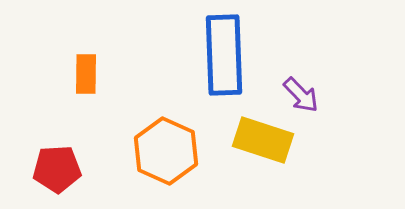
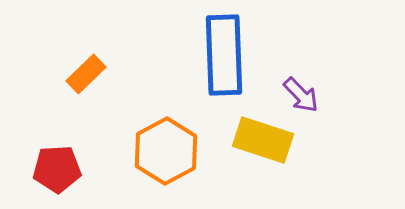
orange rectangle: rotated 45 degrees clockwise
orange hexagon: rotated 8 degrees clockwise
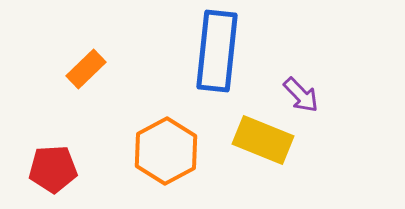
blue rectangle: moved 7 px left, 4 px up; rotated 8 degrees clockwise
orange rectangle: moved 5 px up
yellow rectangle: rotated 4 degrees clockwise
red pentagon: moved 4 px left
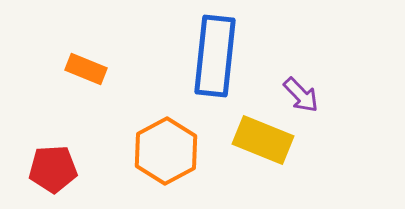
blue rectangle: moved 2 px left, 5 px down
orange rectangle: rotated 66 degrees clockwise
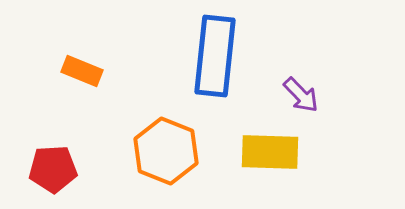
orange rectangle: moved 4 px left, 2 px down
yellow rectangle: moved 7 px right, 12 px down; rotated 20 degrees counterclockwise
orange hexagon: rotated 10 degrees counterclockwise
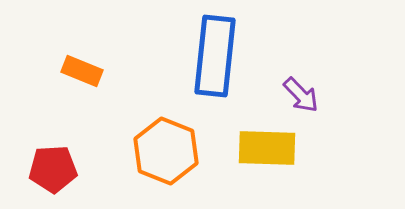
yellow rectangle: moved 3 px left, 4 px up
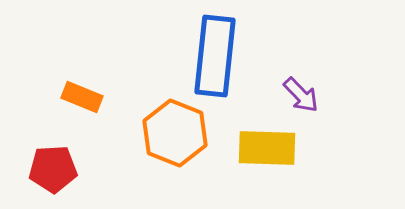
orange rectangle: moved 26 px down
orange hexagon: moved 9 px right, 18 px up
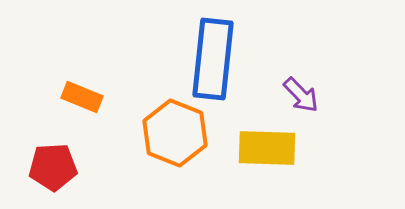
blue rectangle: moved 2 px left, 3 px down
red pentagon: moved 2 px up
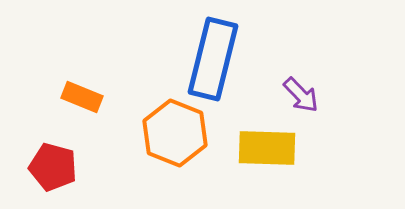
blue rectangle: rotated 8 degrees clockwise
red pentagon: rotated 18 degrees clockwise
